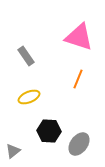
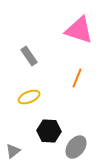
pink triangle: moved 7 px up
gray rectangle: moved 3 px right
orange line: moved 1 px left, 1 px up
gray ellipse: moved 3 px left, 3 px down
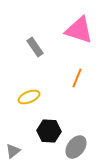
gray rectangle: moved 6 px right, 9 px up
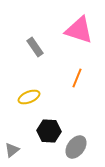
gray triangle: moved 1 px left, 1 px up
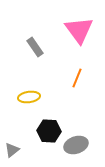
pink triangle: rotated 36 degrees clockwise
yellow ellipse: rotated 15 degrees clockwise
gray ellipse: moved 2 px up; rotated 35 degrees clockwise
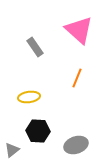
pink triangle: rotated 12 degrees counterclockwise
black hexagon: moved 11 px left
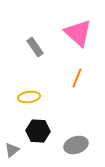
pink triangle: moved 1 px left, 3 px down
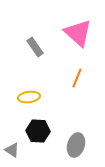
gray ellipse: rotated 55 degrees counterclockwise
gray triangle: rotated 49 degrees counterclockwise
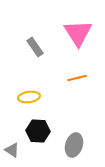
pink triangle: rotated 16 degrees clockwise
orange line: rotated 54 degrees clockwise
gray ellipse: moved 2 px left
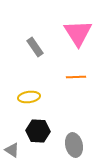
orange line: moved 1 px left, 1 px up; rotated 12 degrees clockwise
gray ellipse: rotated 30 degrees counterclockwise
